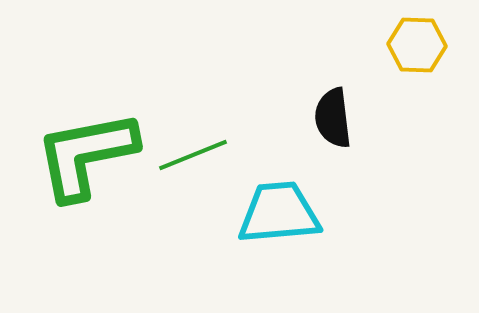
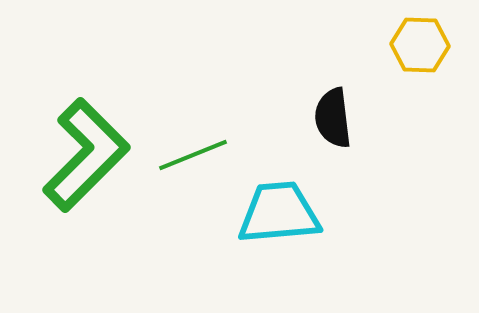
yellow hexagon: moved 3 px right
green L-shape: rotated 146 degrees clockwise
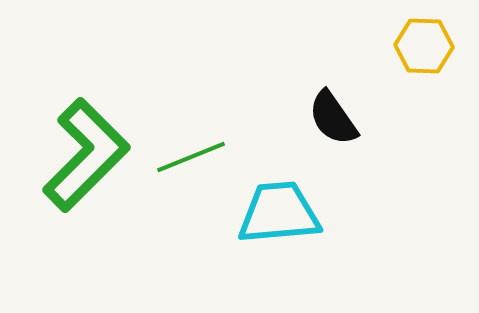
yellow hexagon: moved 4 px right, 1 px down
black semicircle: rotated 28 degrees counterclockwise
green line: moved 2 px left, 2 px down
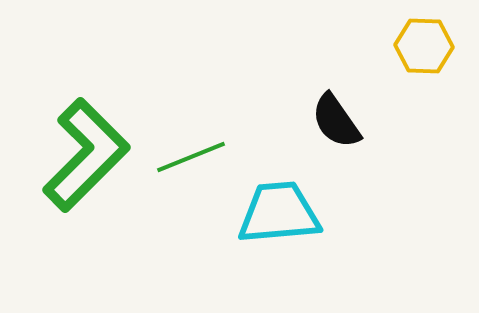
black semicircle: moved 3 px right, 3 px down
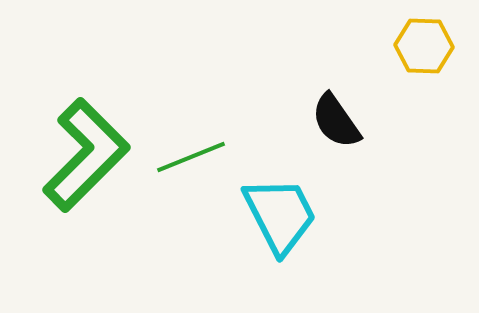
cyan trapezoid: moved 1 px right, 2 px down; rotated 68 degrees clockwise
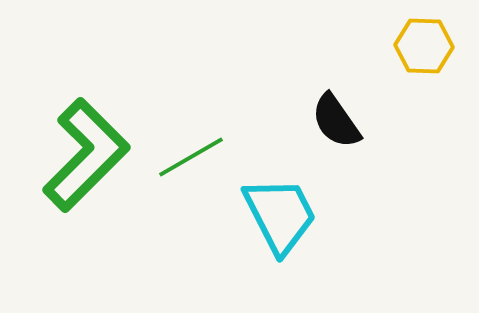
green line: rotated 8 degrees counterclockwise
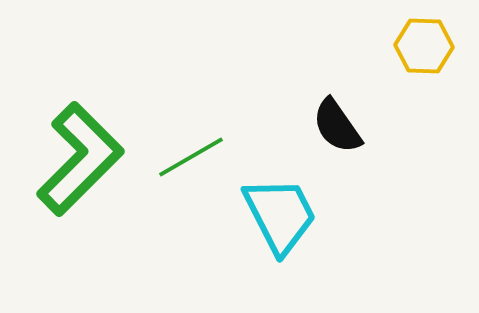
black semicircle: moved 1 px right, 5 px down
green L-shape: moved 6 px left, 4 px down
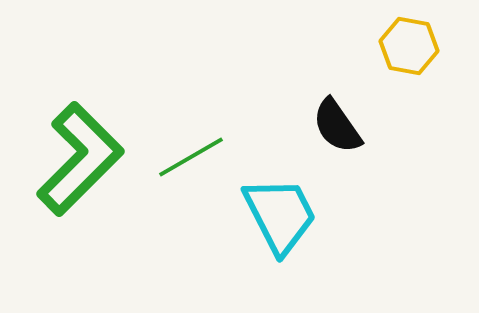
yellow hexagon: moved 15 px left; rotated 8 degrees clockwise
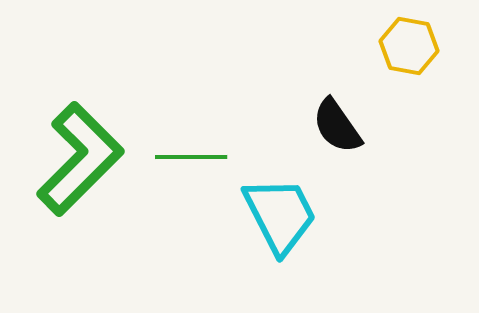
green line: rotated 30 degrees clockwise
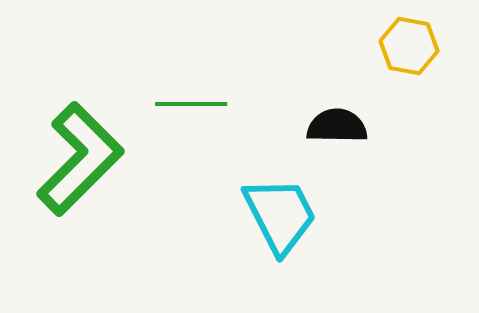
black semicircle: rotated 126 degrees clockwise
green line: moved 53 px up
